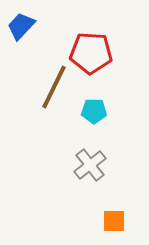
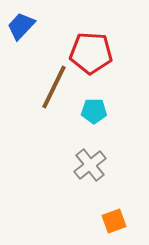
orange square: rotated 20 degrees counterclockwise
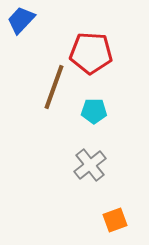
blue trapezoid: moved 6 px up
brown line: rotated 6 degrees counterclockwise
orange square: moved 1 px right, 1 px up
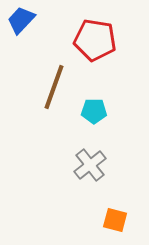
red pentagon: moved 4 px right, 13 px up; rotated 6 degrees clockwise
orange square: rotated 35 degrees clockwise
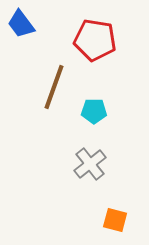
blue trapezoid: moved 4 px down; rotated 80 degrees counterclockwise
gray cross: moved 1 px up
